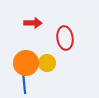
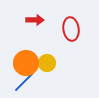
red arrow: moved 2 px right, 3 px up
red ellipse: moved 6 px right, 9 px up
blue line: rotated 50 degrees clockwise
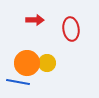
orange circle: moved 1 px right
blue line: moved 6 px left; rotated 55 degrees clockwise
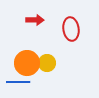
blue line: rotated 10 degrees counterclockwise
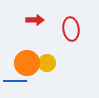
blue line: moved 3 px left, 1 px up
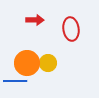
yellow circle: moved 1 px right
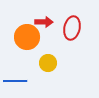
red arrow: moved 9 px right, 2 px down
red ellipse: moved 1 px right, 1 px up; rotated 20 degrees clockwise
orange circle: moved 26 px up
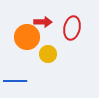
red arrow: moved 1 px left
yellow circle: moved 9 px up
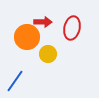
blue line: rotated 55 degrees counterclockwise
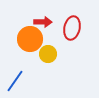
orange circle: moved 3 px right, 2 px down
